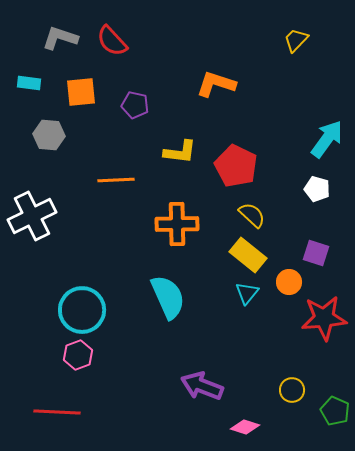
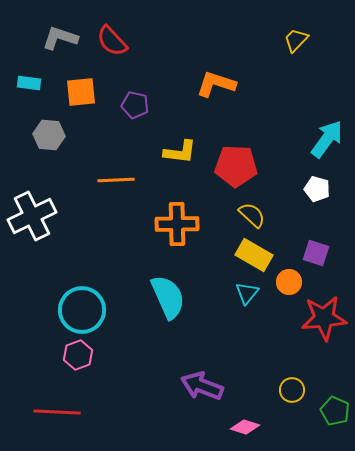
red pentagon: rotated 24 degrees counterclockwise
yellow rectangle: moved 6 px right; rotated 9 degrees counterclockwise
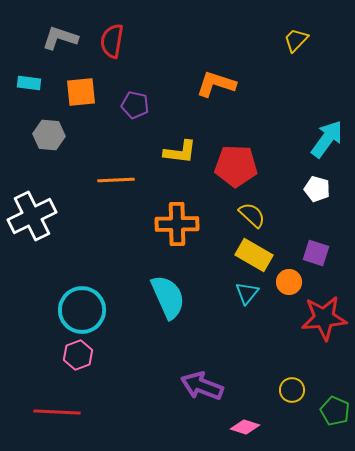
red semicircle: rotated 52 degrees clockwise
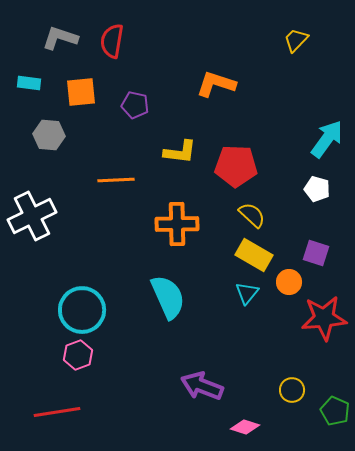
red line: rotated 12 degrees counterclockwise
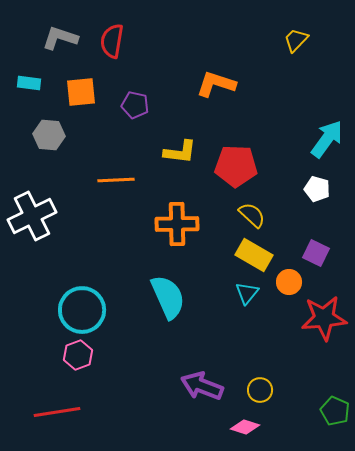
purple square: rotated 8 degrees clockwise
yellow circle: moved 32 px left
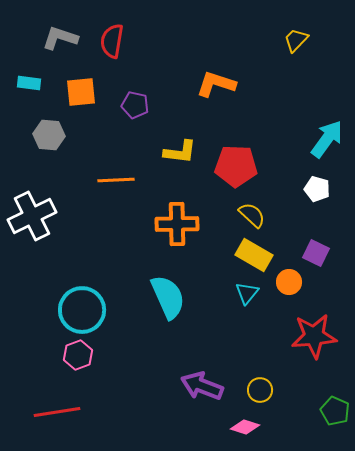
red star: moved 10 px left, 18 px down
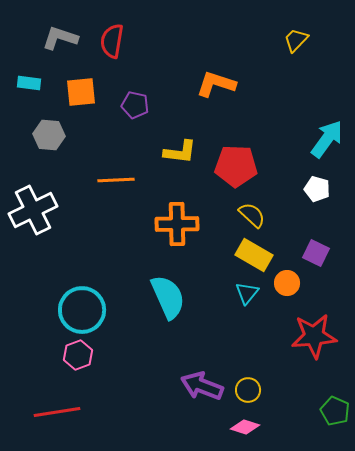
white cross: moved 1 px right, 6 px up
orange circle: moved 2 px left, 1 px down
yellow circle: moved 12 px left
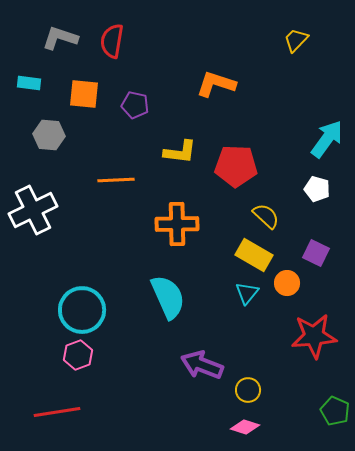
orange square: moved 3 px right, 2 px down; rotated 12 degrees clockwise
yellow semicircle: moved 14 px right, 1 px down
purple arrow: moved 21 px up
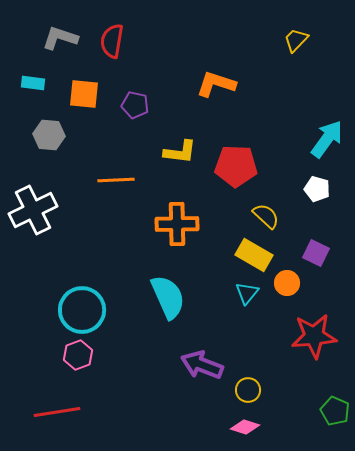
cyan rectangle: moved 4 px right
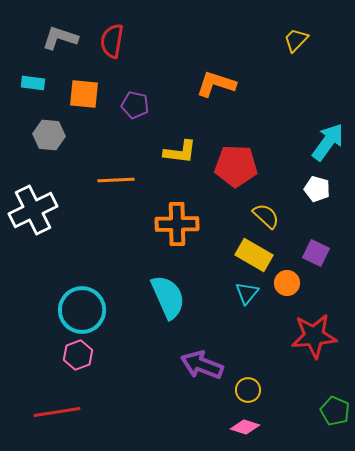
cyan arrow: moved 1 px right, 3 px down
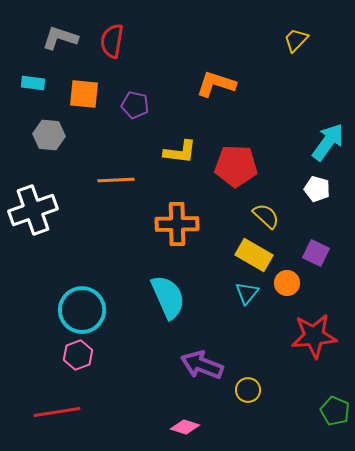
white cross: rotated 6 degrees clockwise
pink diamond: moved 60 px left
